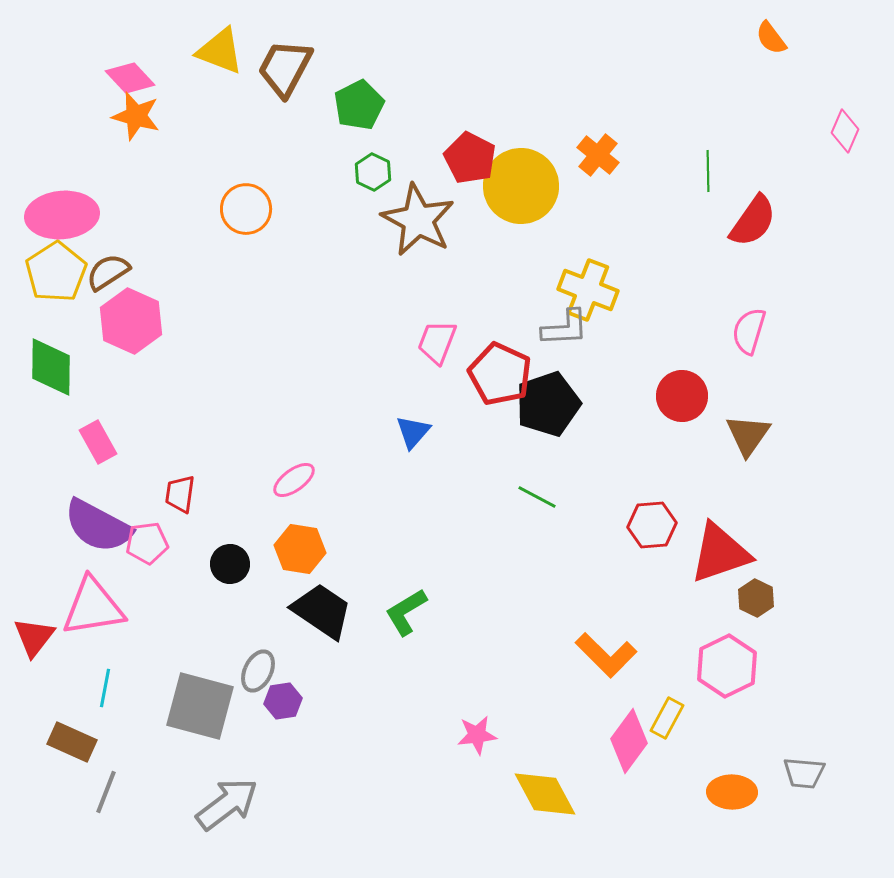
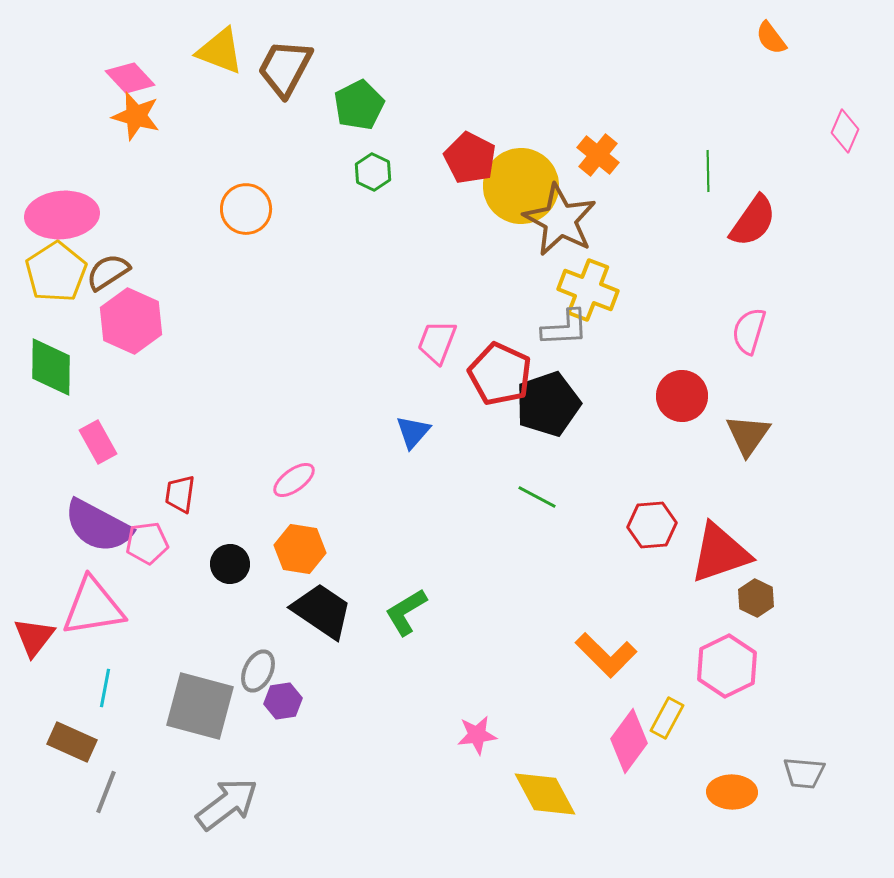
brown star at (418, 220): moved 142 px right
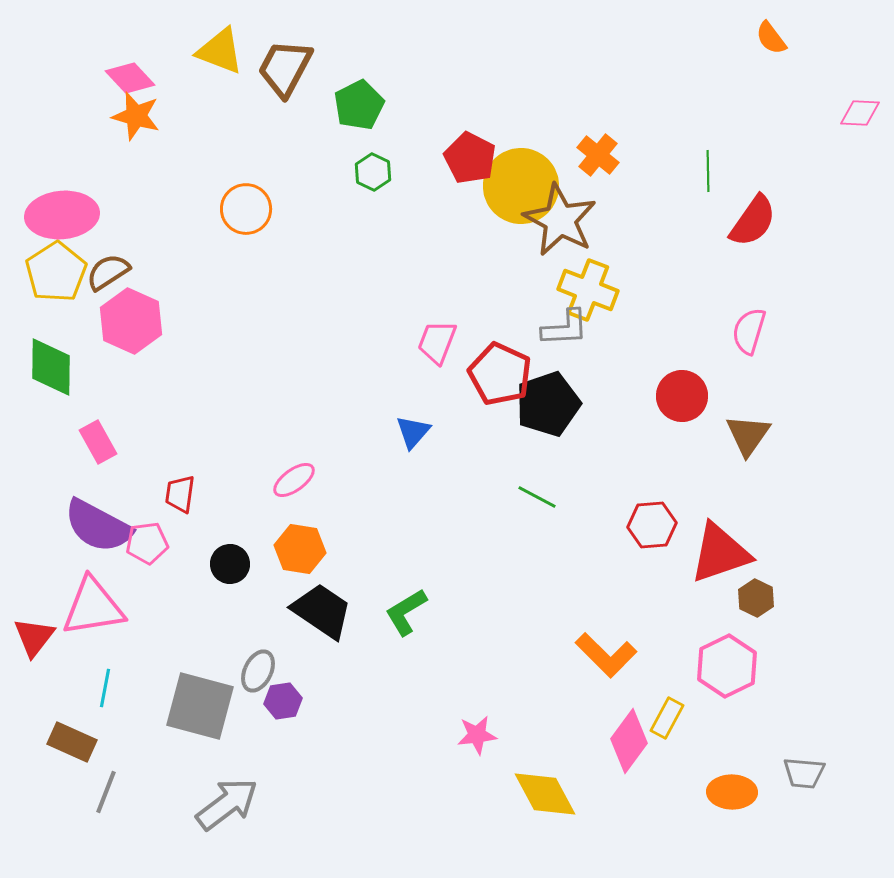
pink diamond at (845, 131): moved 15 px right, 18 px up; rotated 69 degrees clockwise
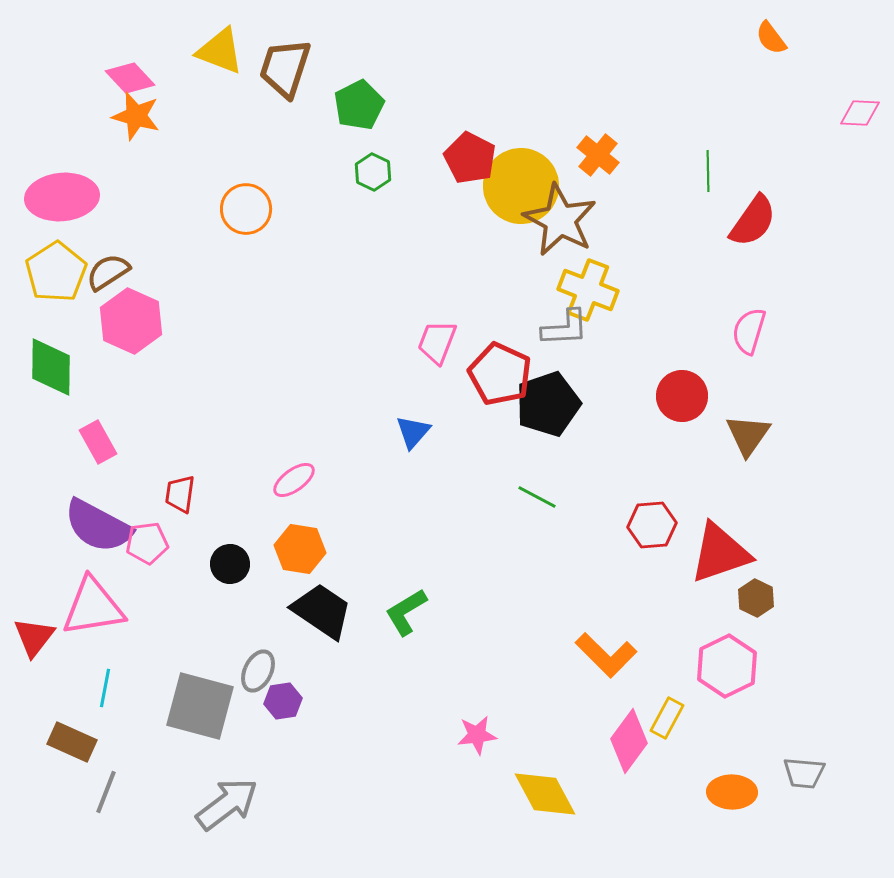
brown trapezoid at (285, 68): rotated 10 degrees counterclockwise
pink ellipse at (62, 215): moved 18 px up
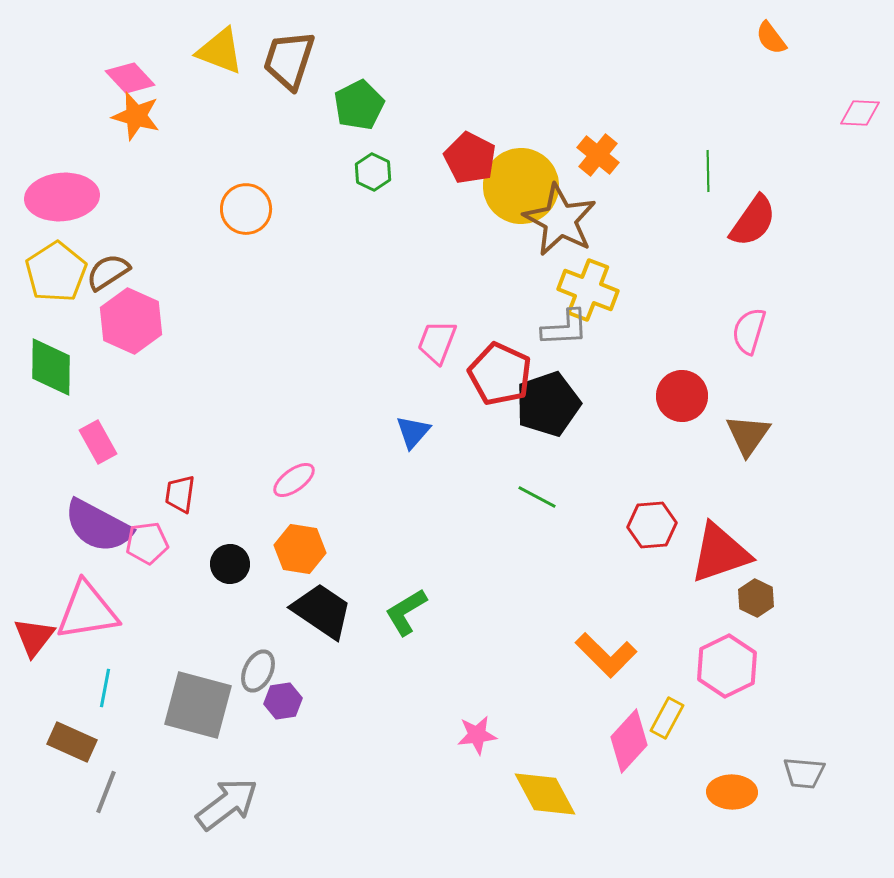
brown trapezoid at (285, 68): moved 4 px right, 8 px up
pink triangle at (93, 607): moved 6 px left, 4 px down
gray square at (200, 706): moved 2 px left, 1 px up
pink diamond at (629, 741): rotated 6 degrees clockwise
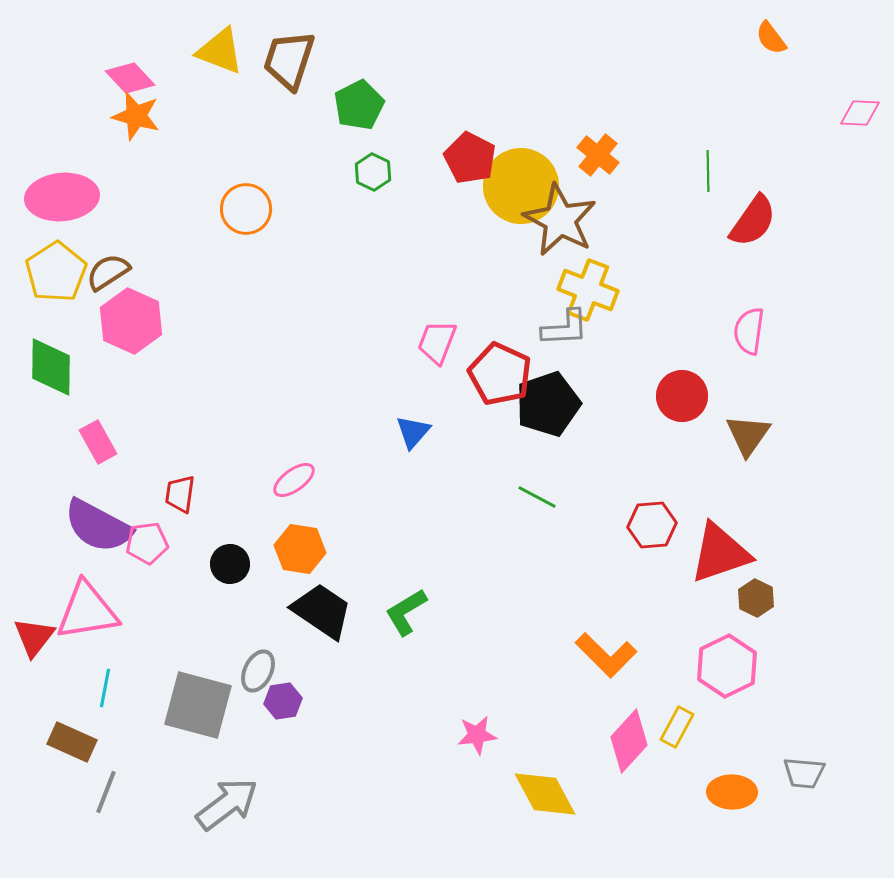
pink semicircle at (749, 331): rotated 9 degrees counterclockwise
yellow rectangle at (667, 718): moved 10 px right, 9 px down
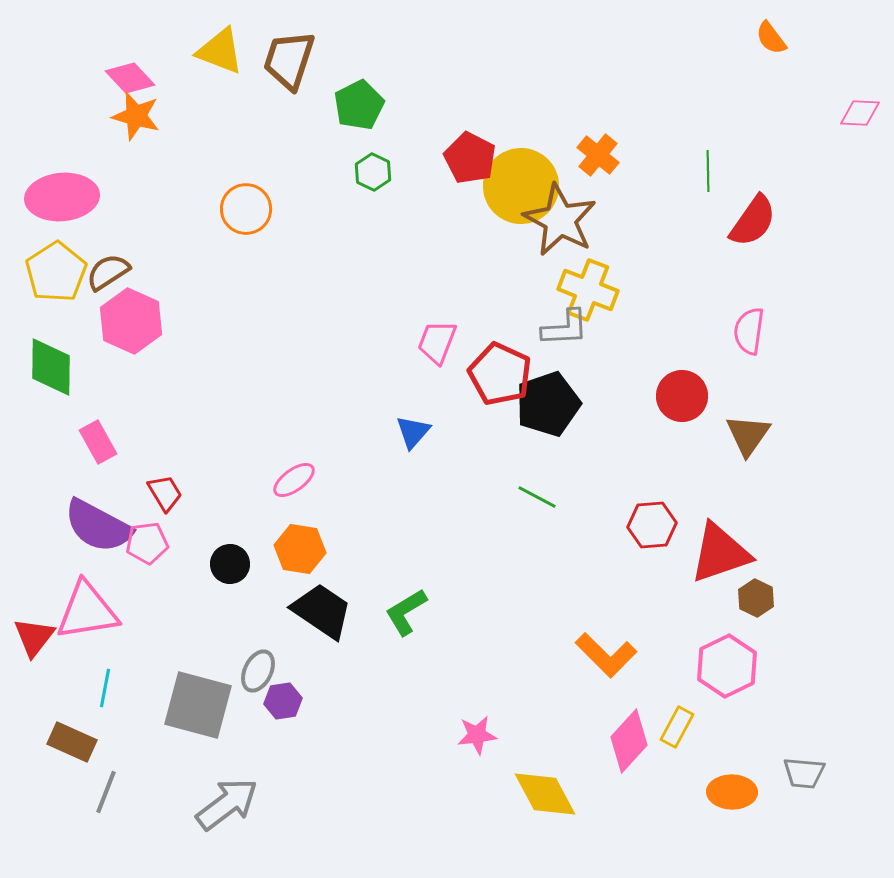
red trapezoid at (180, 494): moved 15 px left, 1 px up; rotated 141 degrees clockwise
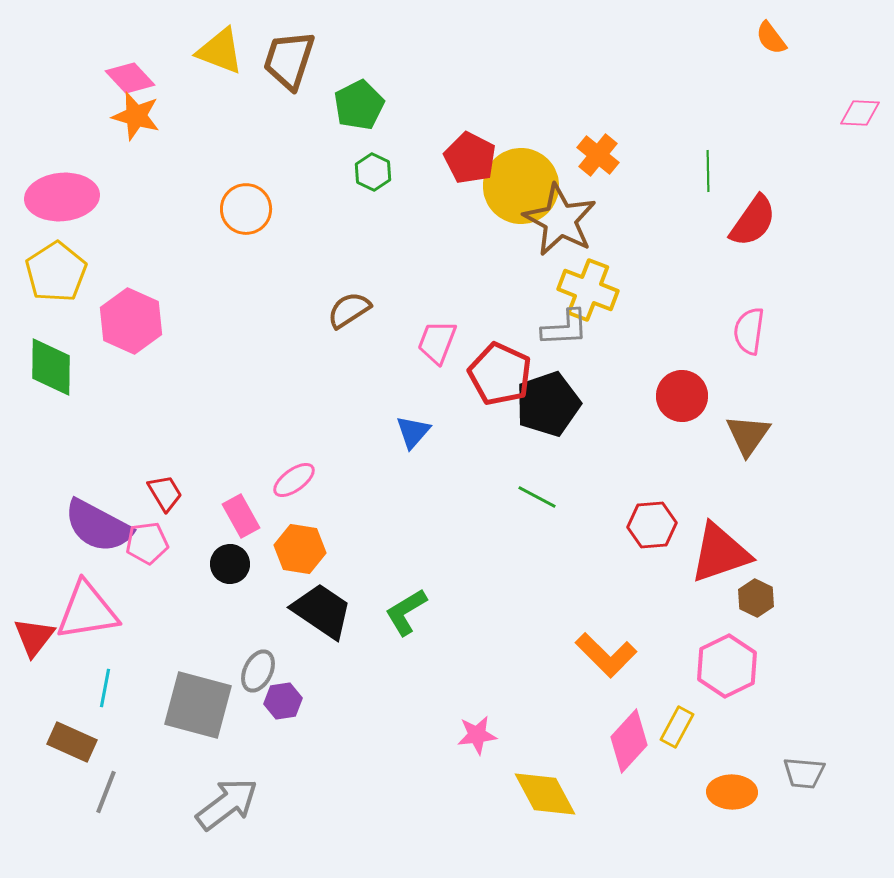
brown semicircle at (108, 272): moved 241 px right, 38 px down
pink rectangle at (98, 442): moved 143 px right, 74 px down
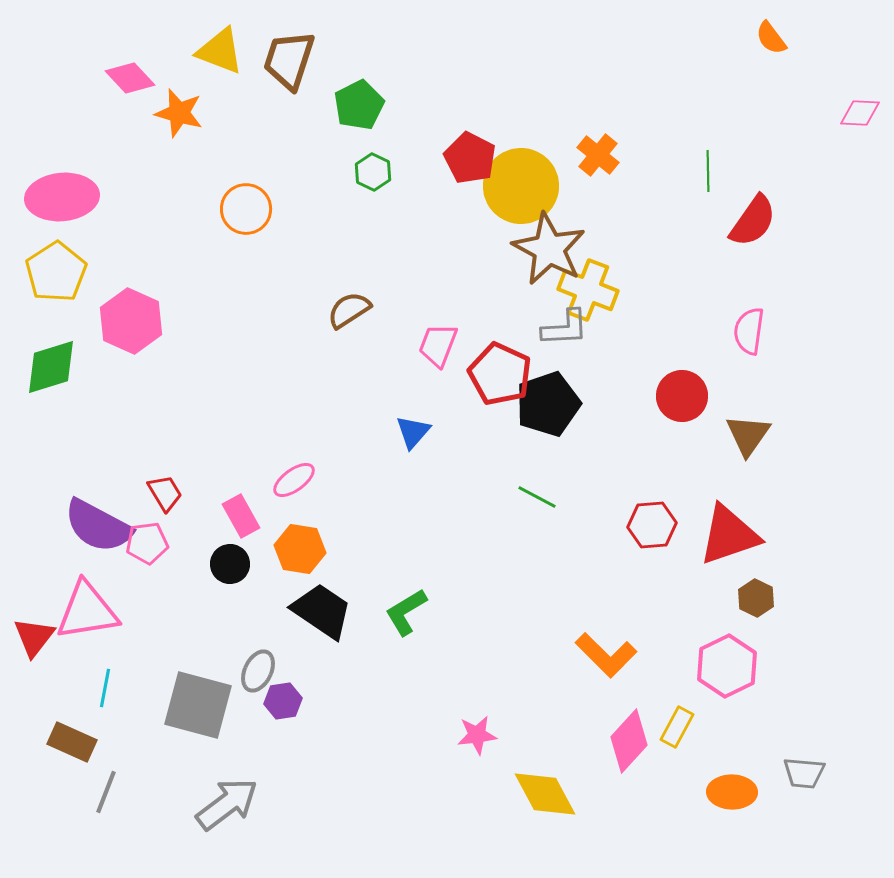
orange star at (136, 116): moved 43 px right, 3 px up
brown star at (560, 220): moved 11 px left, 29 px down
pink trapezoid at (437, 342): moved 1 px right, 3 px down
green diamond at (51, 367): rotated 72 degrees clockwise
red triangle at (720, 553): moved 9 px right, 18 px up
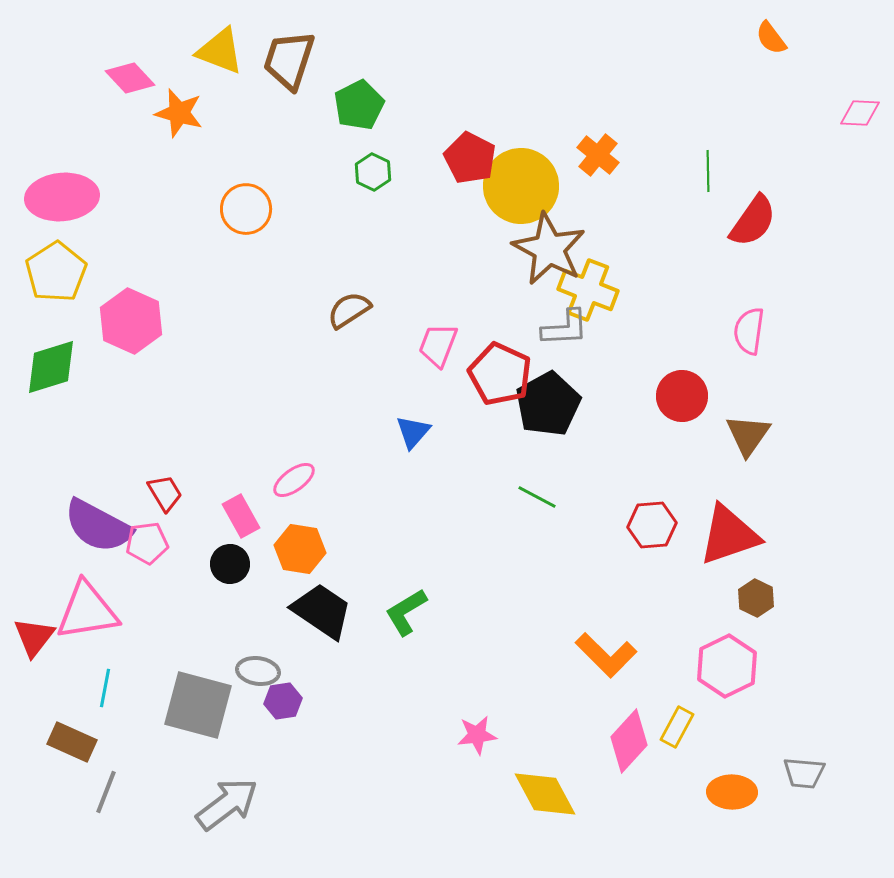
black pentagon at (548, 404): rotated 10 degrees counterclockwise
gray ellipse at (258, 671): rotated 72 degrees clockwise
